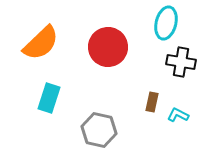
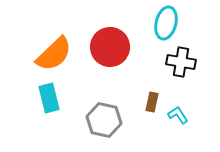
orange semicircle: moved 13 px right, 11 px down
red circle: moved 2 px right
cyan rectangle: rotated 32 degrees counterclockwise
cyan L-shape: rotated 30 degrees clockwise
gray hexagon: moved 5 px right, 10 px up
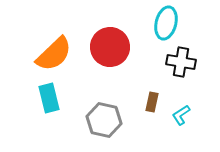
cyan L-shape: moved 3 px right; rotated 90 degrees counterclockwise
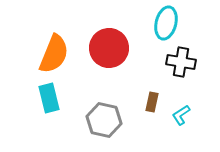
red circle: moved 1 px left, 1 px down
orange semicircle: rotated 24 degrees counterclockwise
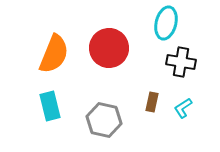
cyan rectangle: moved 1 px right, 8 px down
cyan L-shape: moved 2 px right, 7 px up
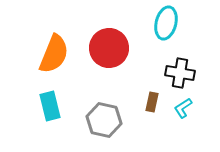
black cross: moved 1 px left, 11 px down
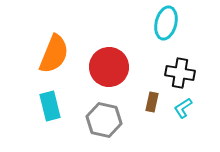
red circle: moved 19 px down
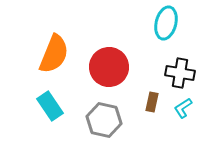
cyan rectangle: rotated 20 degrees counterclockwise
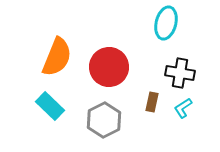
orange semicircle: moved 3 px right, 3 px down
cyan rectangle: rotated 12 degrees counterclockwise
gray hexagon: rotated 20 degrees clockwise
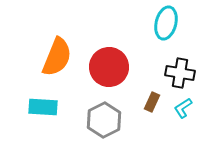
brown rectangle: rotated 12 degrees clockwise
cyan rectangle: moved 7 px left, 1 px down; rotated 40 degrees counterclockwise
